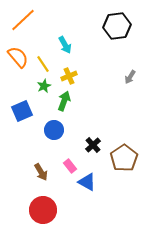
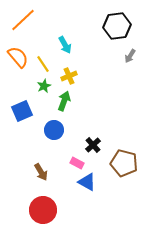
gray arrow: moved 21 px up
brown pentagon: moved 5 px down; rotated 24 degrees counterclockwise
pink rectangle: moved 7 px right, 3 px up; rotated 24 degrees counterclockwise
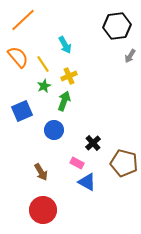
black cross: moved 2 px up
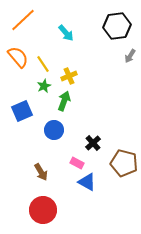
cyan arrow: moved 1 px right, 12 px up; rotated 12 degrees counterclockwise
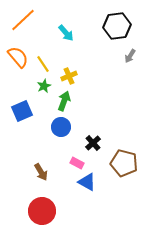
blue circle: moved 7 px right, 3 px up
red circle: moved 1 px left, 1 px down
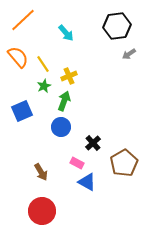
gray arrow: moved 1 px left, 2 px up; rotated 24 degrees clockwise
brown pentagon: rotated 28 degrees clockwise
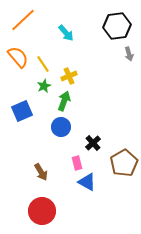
gray arrow: rotated 72 degrees counterclockwise
pink rectangle: rotated 48 degrees clockwise
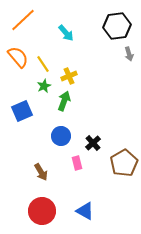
blue circle: moved 9 px down
blue triangle: moved 2 px left, 29 px down
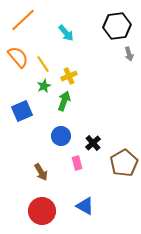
blue triangle: moved 5 px up
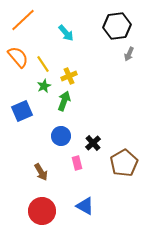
gray arrow: rotated 40 degrees clockwise
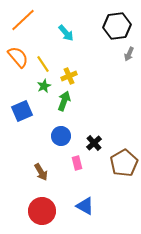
black cross: moved 1 px right
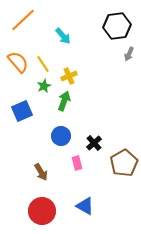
cyan arrow: moved 3 px left, 3 px down
orange semicircle: moved 5 px down
